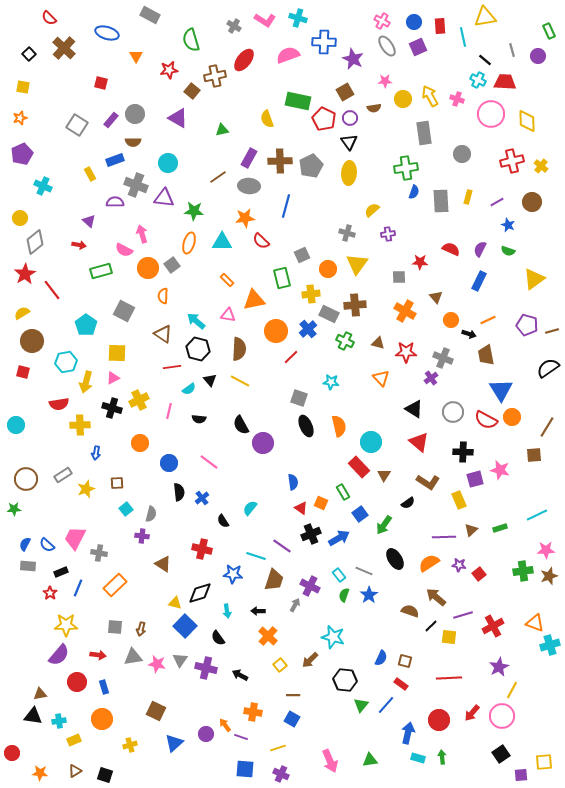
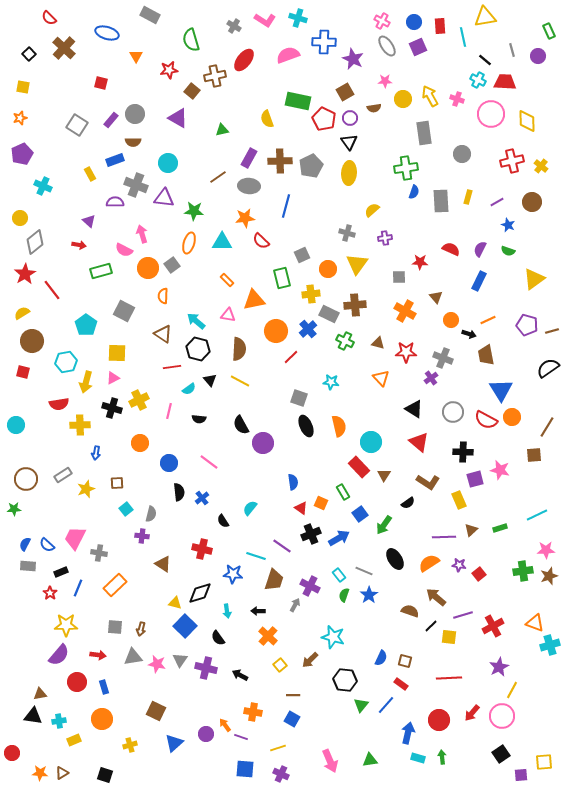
purple cross at (388, 234): moved 3 px left, 4 px down
brown triangle at (75, 771): moved 13 px left, 2 px down
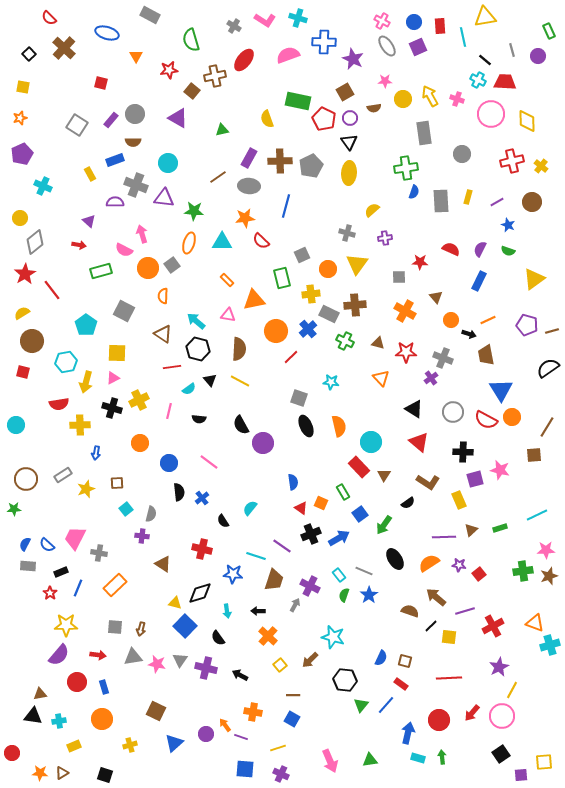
purple line at (463, 615): moved 2 px right, 4 px up
yellow rectangle at (74, 740): moved 6 px down
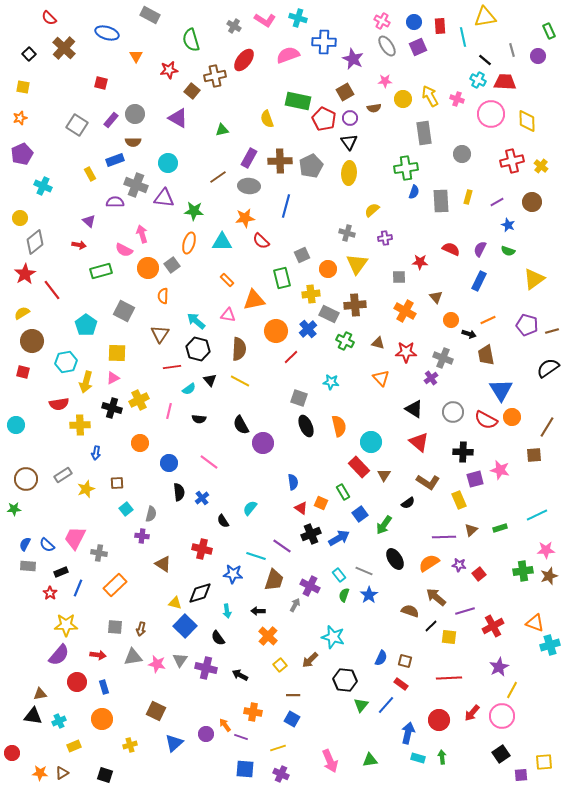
brown triangle at (163, 334): moved 3 px left; rotated 30 degrees clockwise
cyan cross at (59, 721): rotated 16 degrees counterclockwise
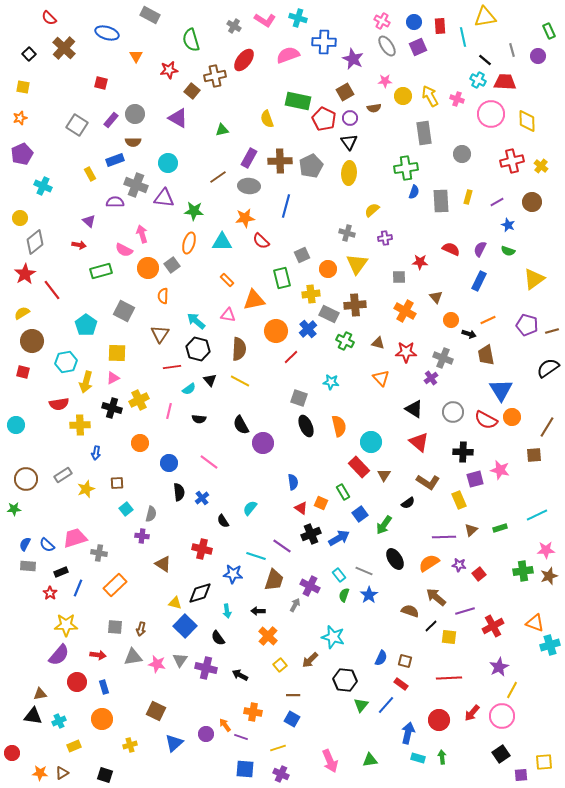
yellow circle at (403, 99): moved 3 px up
pink trapezoid at (75, 538): rotated 45 degrees clockwise
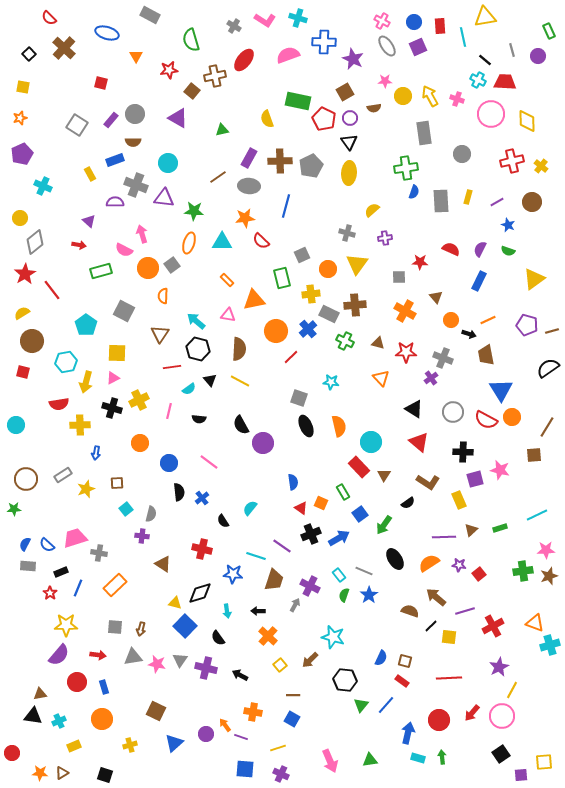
red rectangle at (401, 684): moved 1 px right, 3 px up
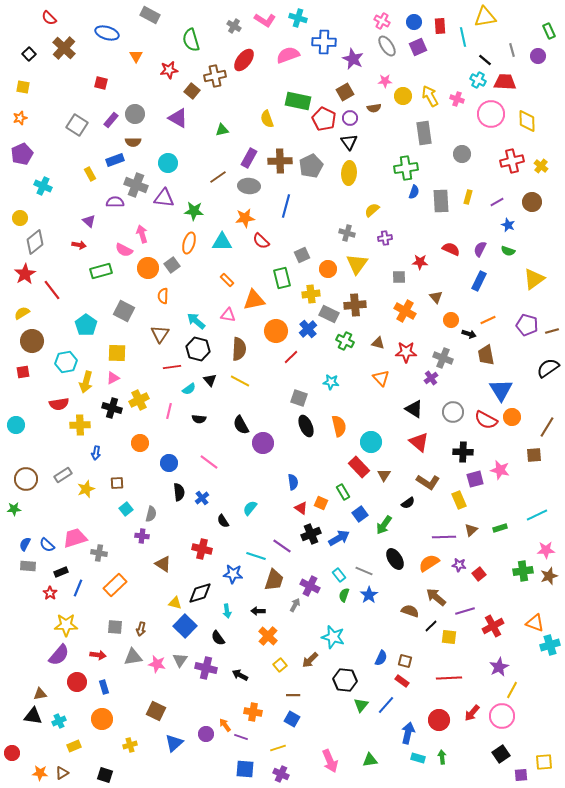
red square at (23, 372): rotated 24 degrees counterclockwise
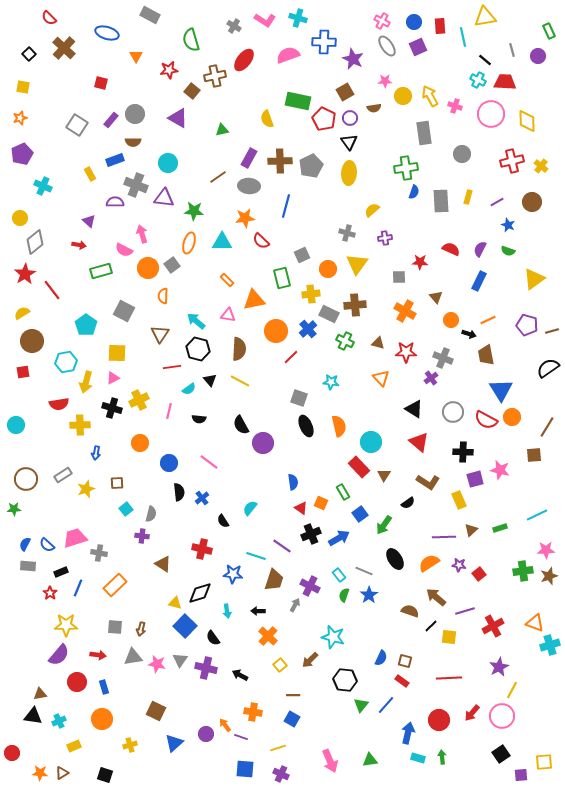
pink cross at (457, 99): moved 2 px left, 7 px down
black semicircle at (218, 638): moved 5 px left
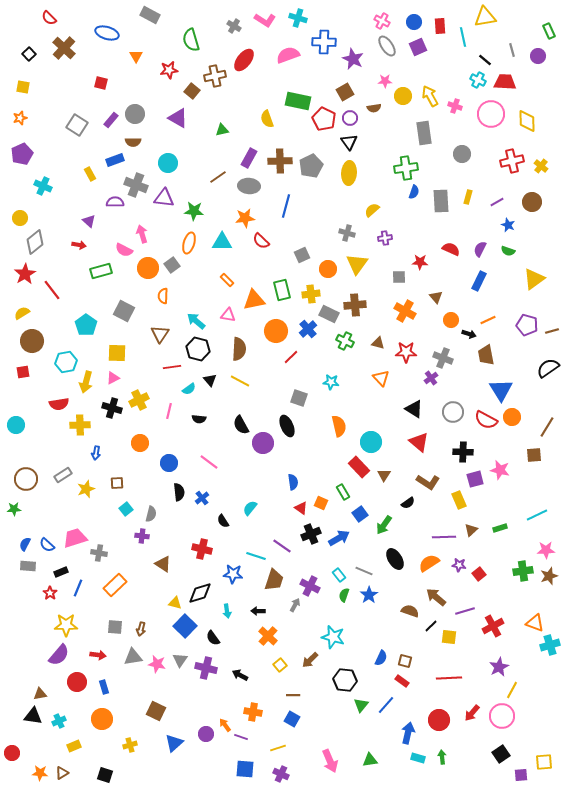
green rectangle at (282, 278): moved 12 px down
black ellipse at (306, 426): moved 19 px left
